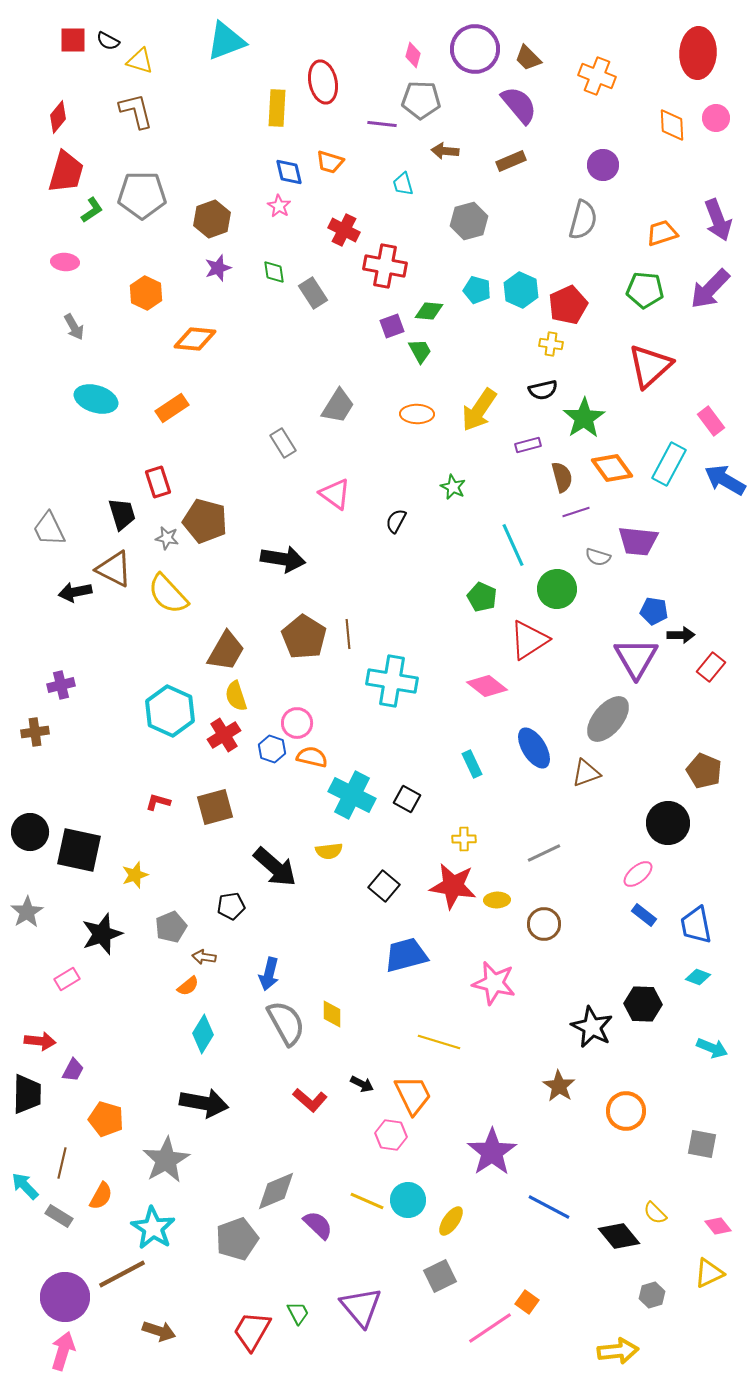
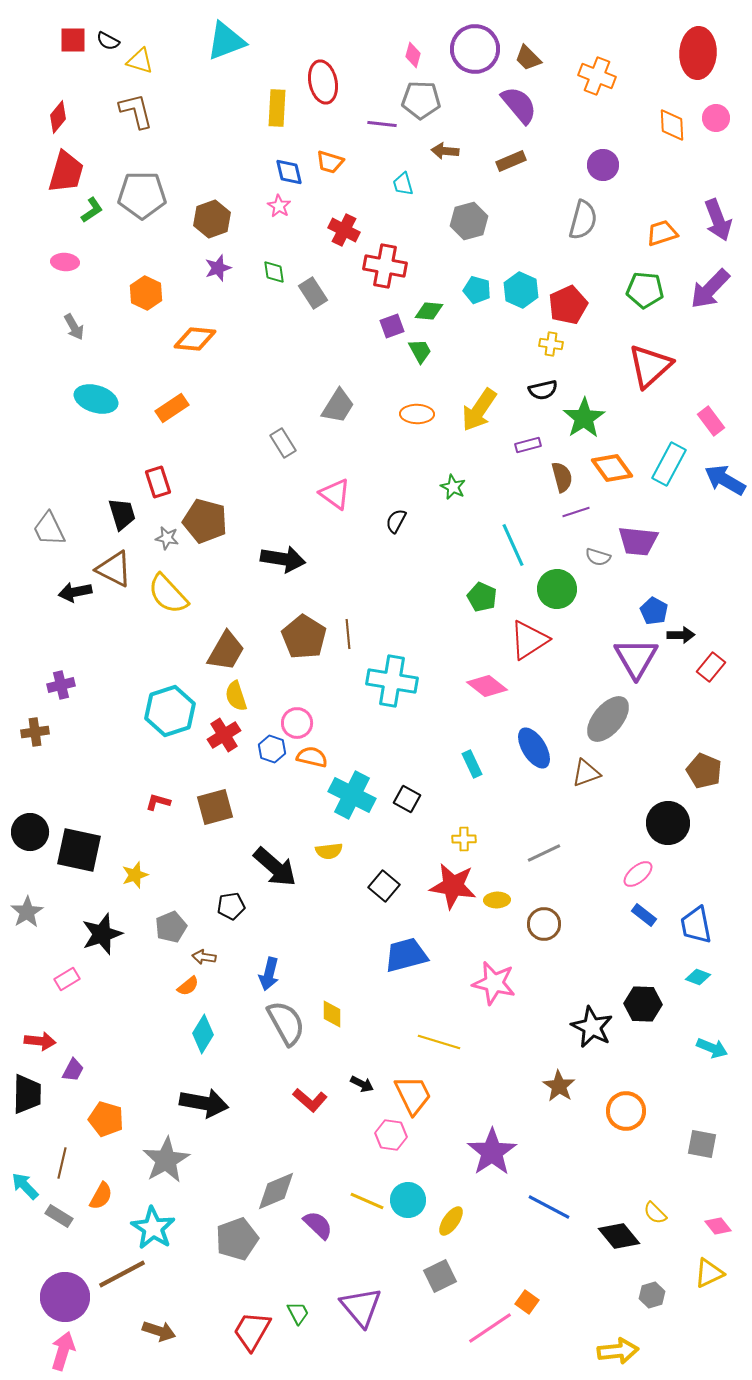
blue pentagon at (654, 611): rotated 20 degrees clockwise
cyan hexagon at (170, 711): rotated 18 degrees clockwise
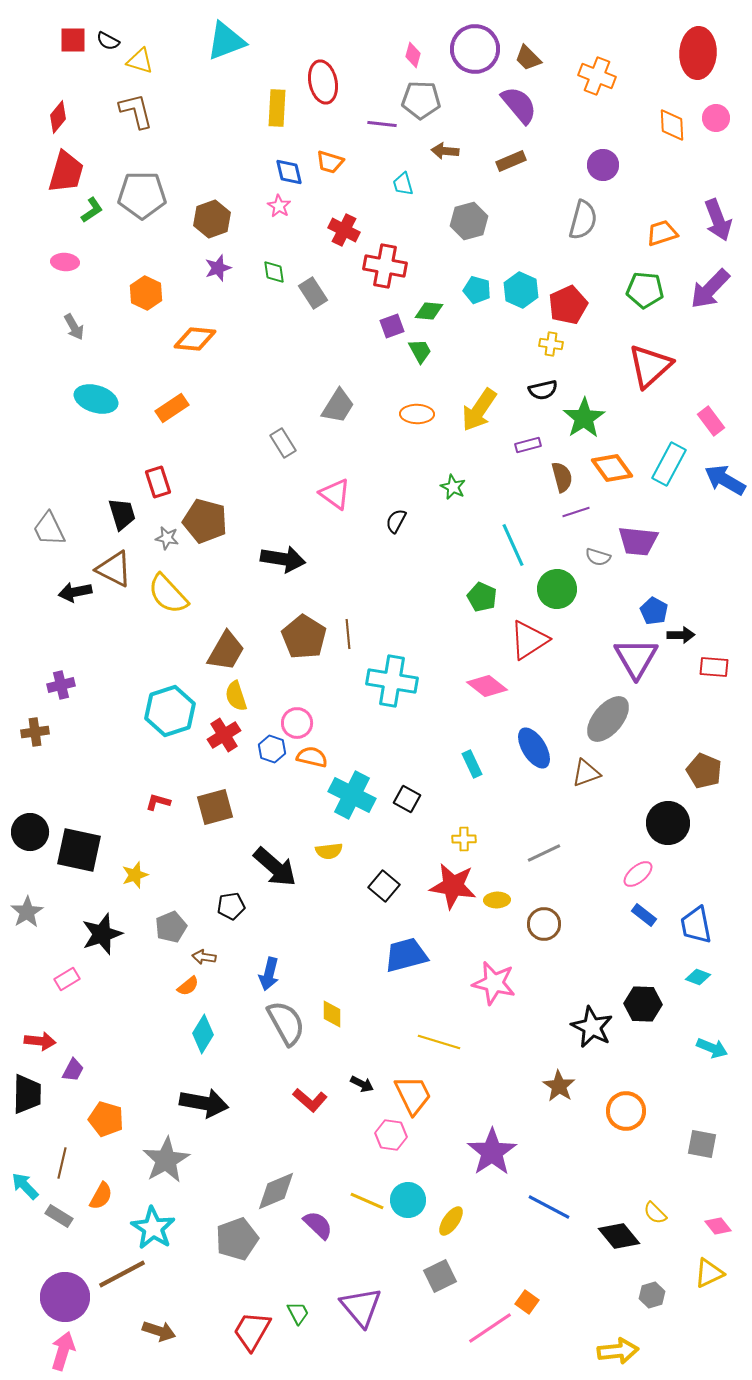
red rectangle at (711, 667): moved 3 px right; rotated 56 degrees clockwise
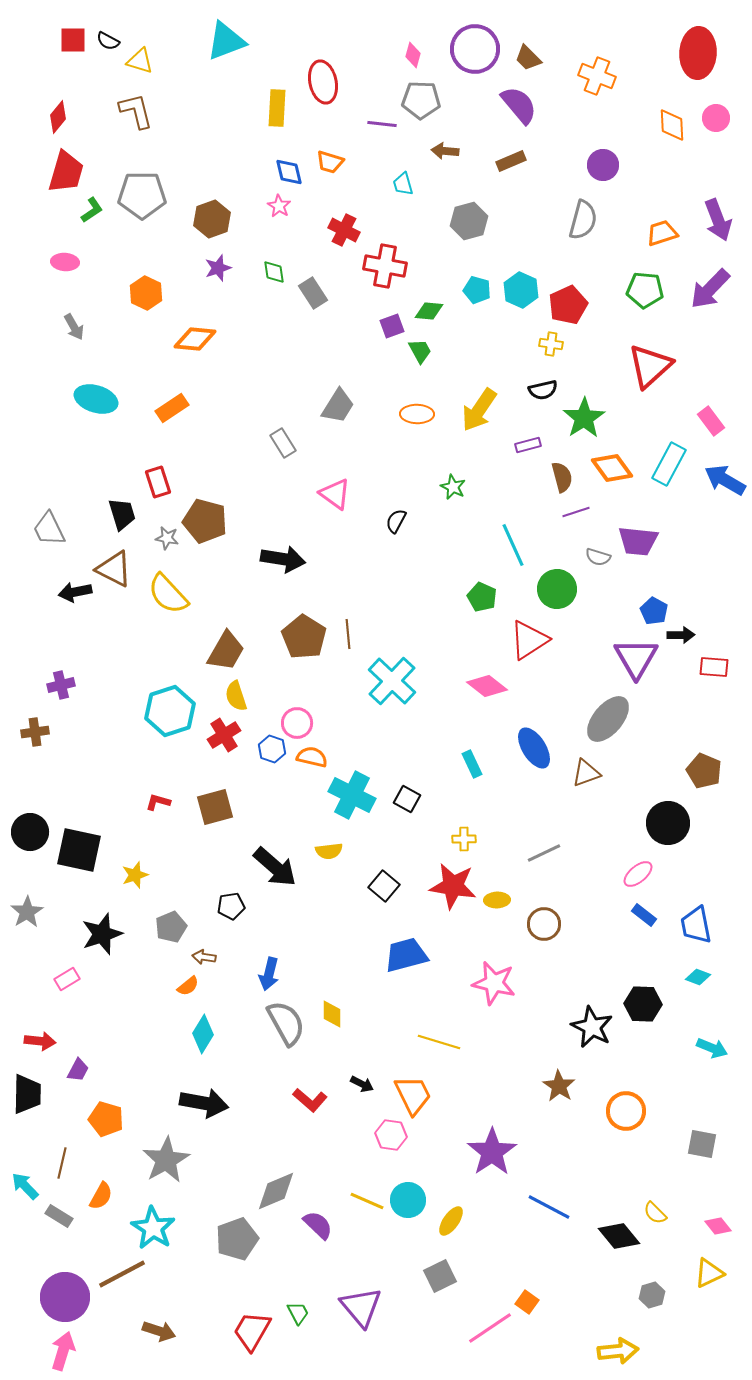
cyan cross at (392, 681): rotated 33 degrees clockwise
purple trapezoid at (73, 1070): moved 5 px right
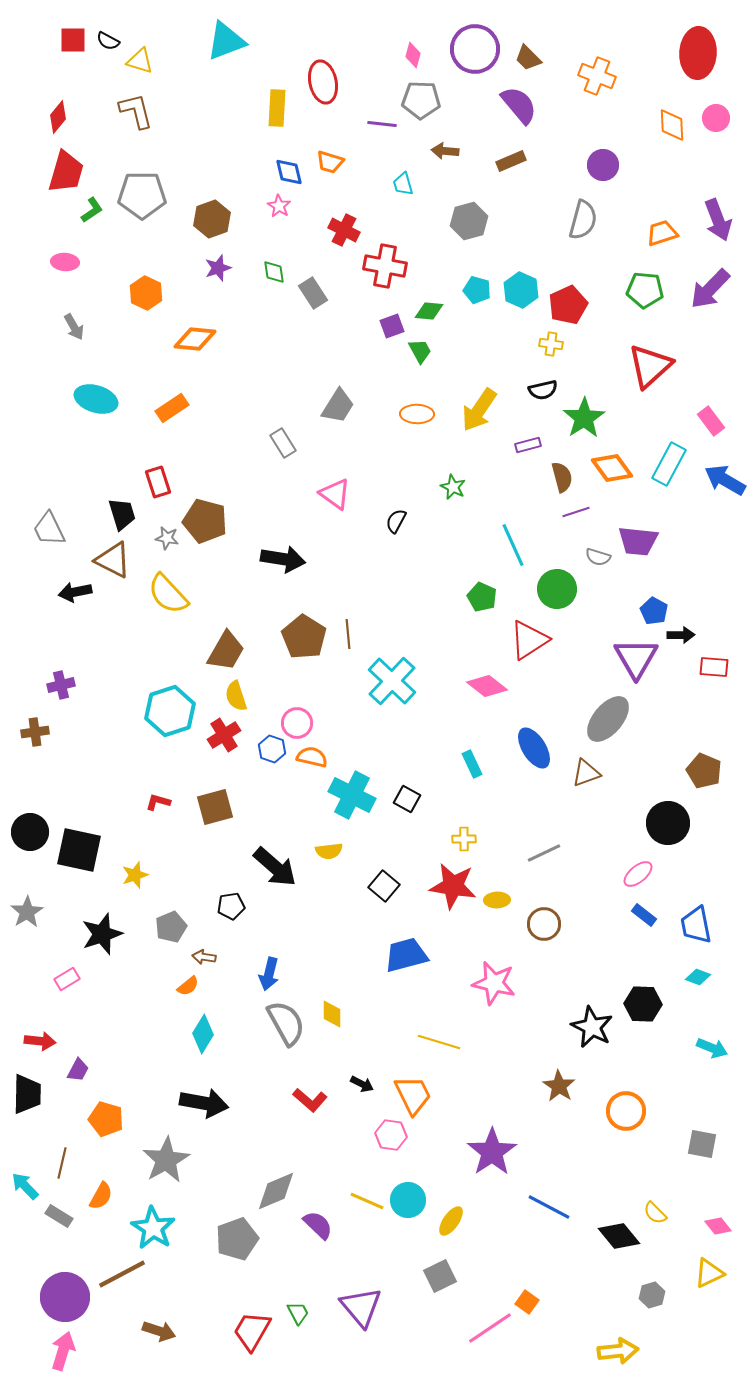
brown triangle at (114, 569): moved 1 px left, 9 px up
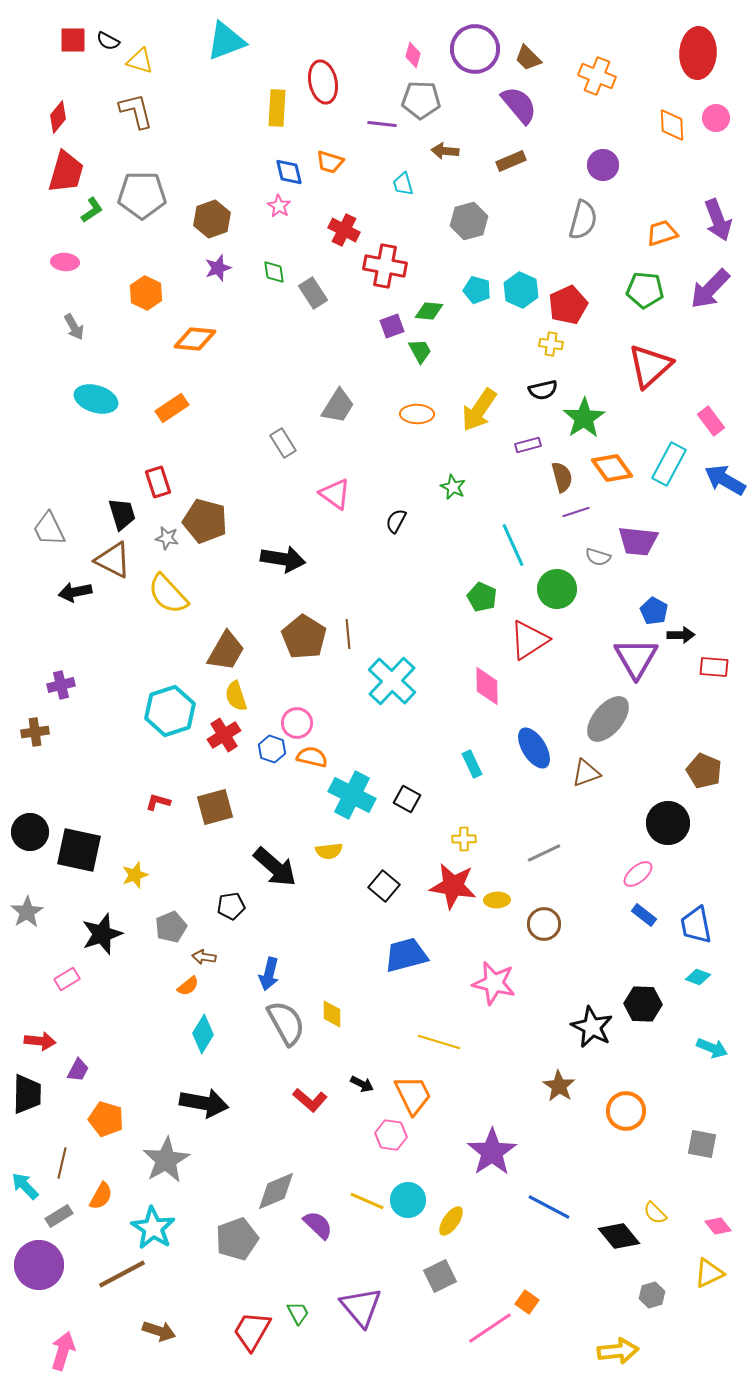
pink diamond at (487, 686): rotated 51 degrees clockwise
gray rectangle at (59, 1216): rotated 64 degrees counterclockwise
purple circle at (65, 1297): moved 26 px left, 32 px up
